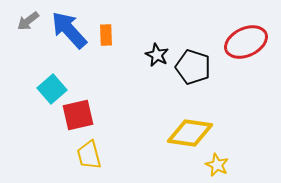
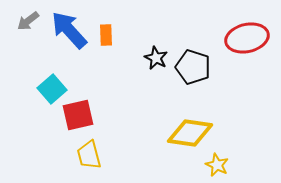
red ellipse: moved 1 px right, 4 px up; rotated 12 degrees clockwise
black star: moved 1 px left, 3 px down
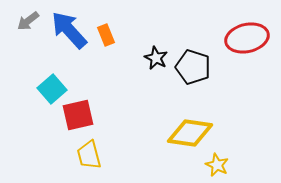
orange rectangle: rotated 20 degrees counterclockwise
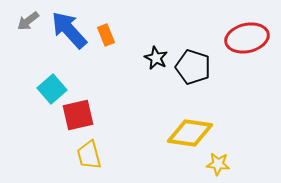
yellow star: moved 1 px right, 1 px up; rotated 20 degrees counterclockwise
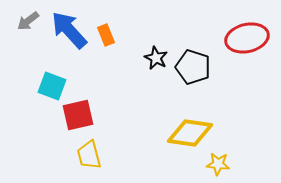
cyan square: moved 3 px up; rotated 28 degrees counterclockwise
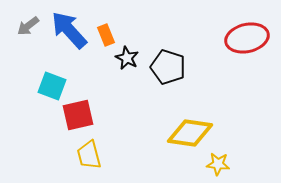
gray arrow: moved 5 px down
black star: moved 29 px left
black pentagon: moved 25 px left
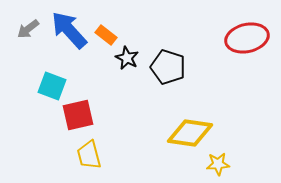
gray arrow: moved 3 px down
orange rectangle: rotated 30 degrees counterclockwise
yellow star: rotated 10 degrees counterclockwise
